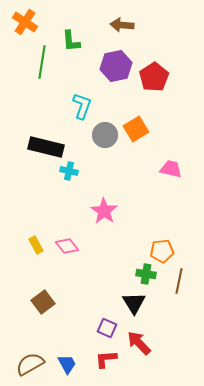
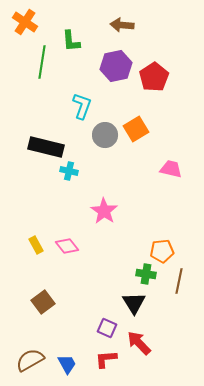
brown semicircle: moved 4 px up
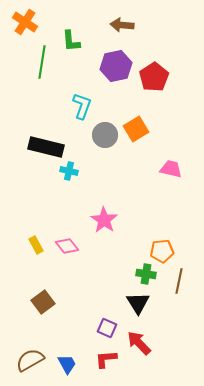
pink star: moved 9 px down
black triangle: moved 4 px right
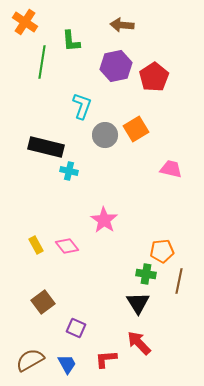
purple square: moved 31 px left
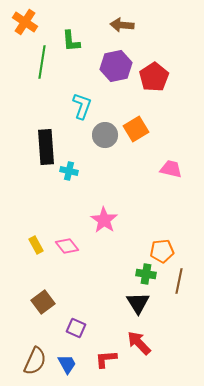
black rectangle: rotated 72 degrees clockwise
brown semicircle: moved 5 px right, 1 px down; rotated 144 degrees clockwise
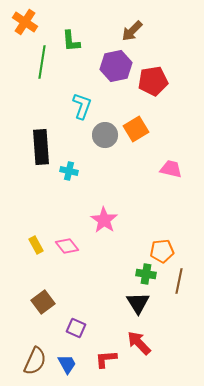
brown arrow: moved 10 px right, 6 px down; rotated 50 degrees counterclockwise
red pentagon: moved 1 px left, 4 px down; rotated 24 degrees clockwise
black rectangle: moved 5 px left
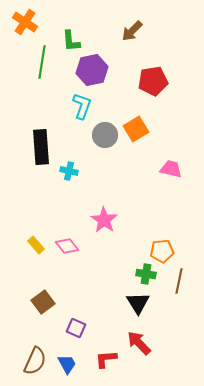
purple hexagon: moved 24 px left, 4 px down
yellow rectangle: rotated 12 degrees counterclockwise
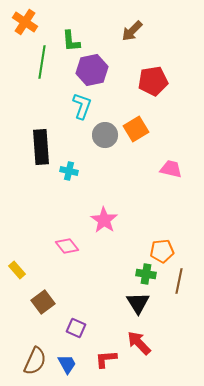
yellow rectangle: moved 19 px left, 25 px down
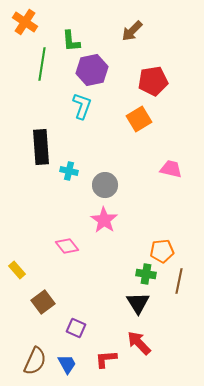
green line: moved 2 px down
orange square: moved 3 px right, 10 px up
gray circle: moved 50 px down
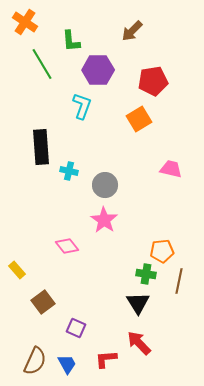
green line: rotated 40 degrees counterclockwise
purple hexagon: moved 6 px right; rotated 12 degrees clockwise
